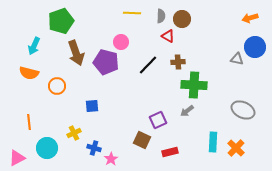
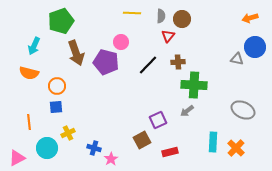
red triangle: rotated 40 degrees clockwise
blue square: moved 36 px left, 1 px down
yellow cross: moved 6 px left
brown square: rotated 36 degrees clockwise
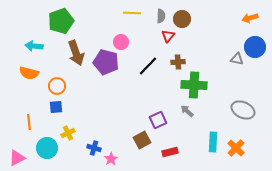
cyan arrow: rotated 72 degrees clockwise
black line: moved 1 px down
gray arrow: rotated 80 degrees clockwise
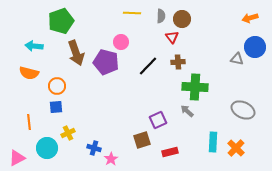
red triangle: moved 4 px right, 1 px down; rotated 16 degrees counterclockwise
green cross: moved 1 px right, 2 px down
brown square: rotated 12 degrees clockwise
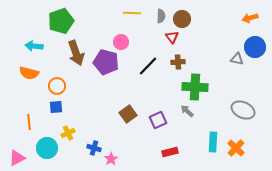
brown square: moved 14 px left, 26 px up; rotated 18 degrees counterclockwise
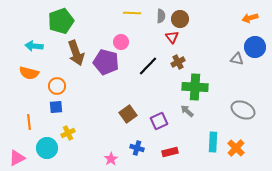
brown circle: moved 2 px left
brown cross: rotated 24 degrees counterclockwise
purple square: moved 1 px right, 1 px down
blue cross: moved 43 px right
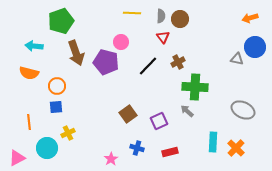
red triangle: moved 9 px left
